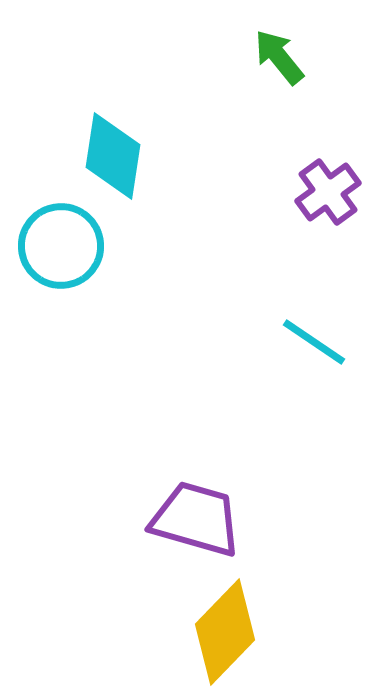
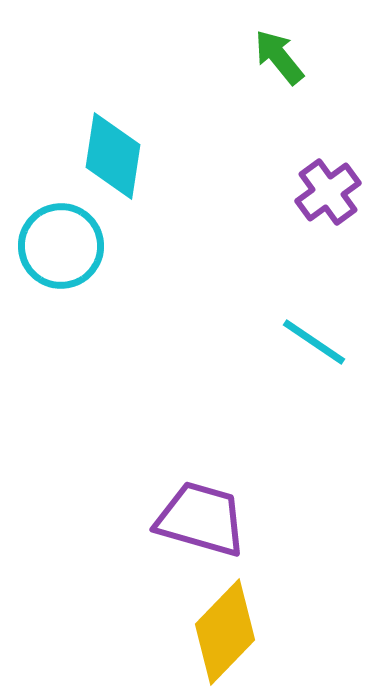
purple trapezoid: moved 5 px right
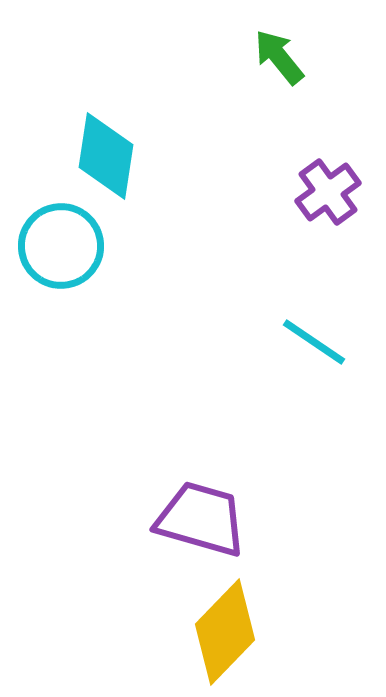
cyan diamond: moved 7 px left
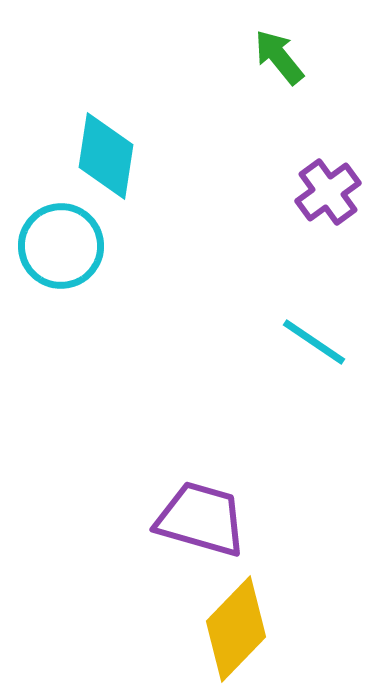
yellow diamond: moved 11 px right, 3 px up
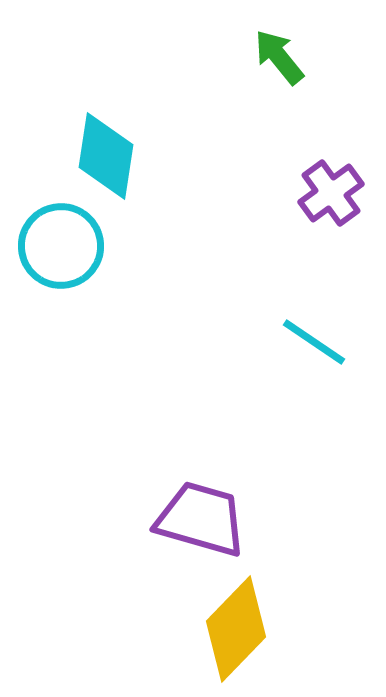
purple cross: moved 3 px right, 1 px down
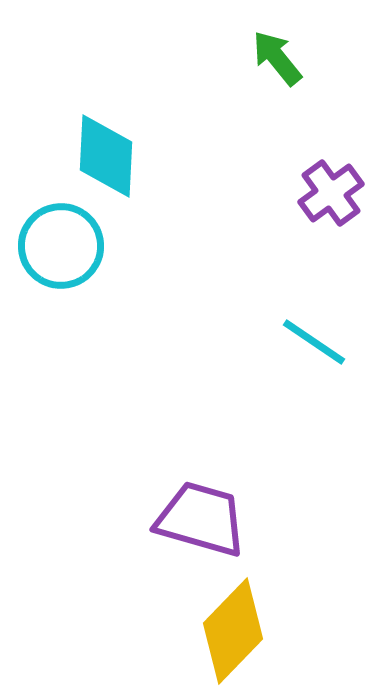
green arrow: moved 2 px left, 1 px down
cyan diamond: rotated 6 degrees counterclockwise
yellow diamond: moved 3 px left, 2 px down
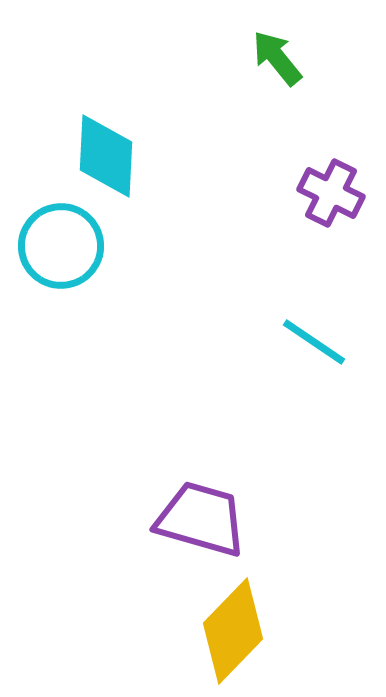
purple cross: rotated 28 degrees counterclockwise
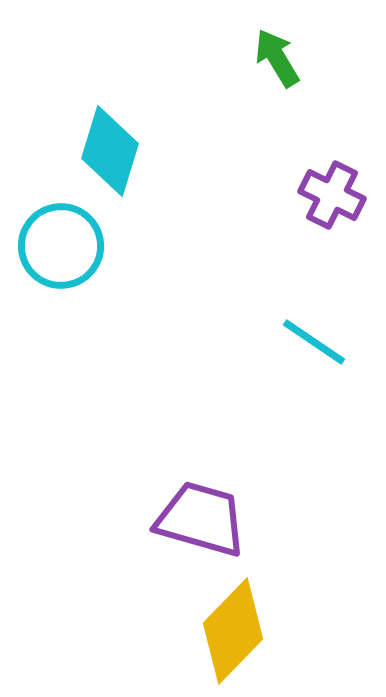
green arrow: rotated 8 degrees clockwise
cyan diamond: moved 4 px right, 5 px up; rotated 14 degrees clockwise
purple cross: moved 1 px right, 2 px down
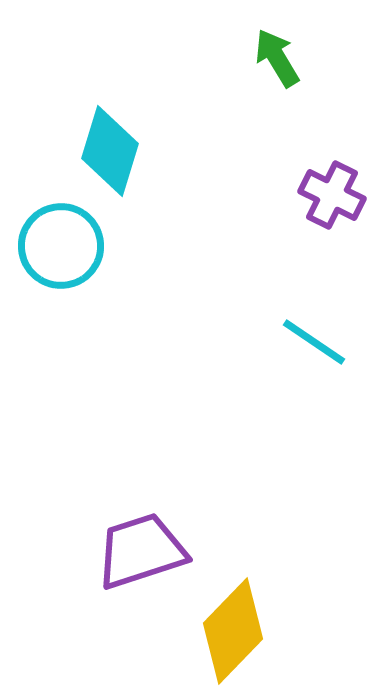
purple trapezoid: moved 60 px left, 32 px down; rotated 34 degrees counterclockwise
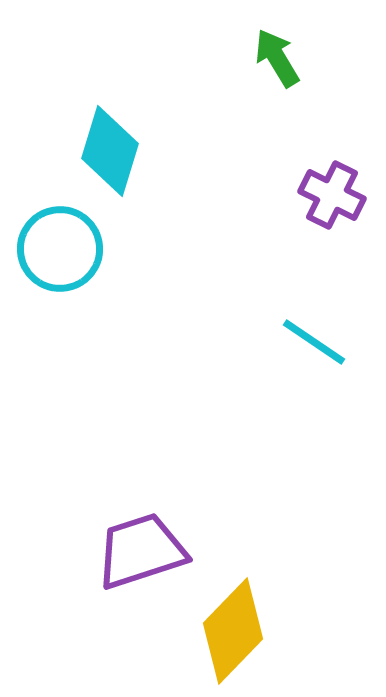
cyan circle: moved 1 px left, 3 px down
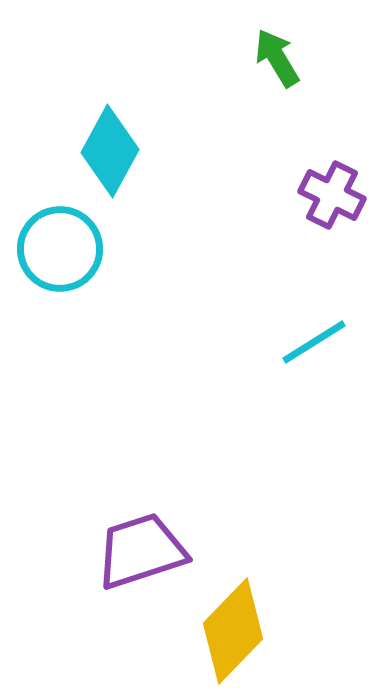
cyan diamond: rotated 12 degrees clockwise
cyan line: rotated 66 degrees counterclockwise
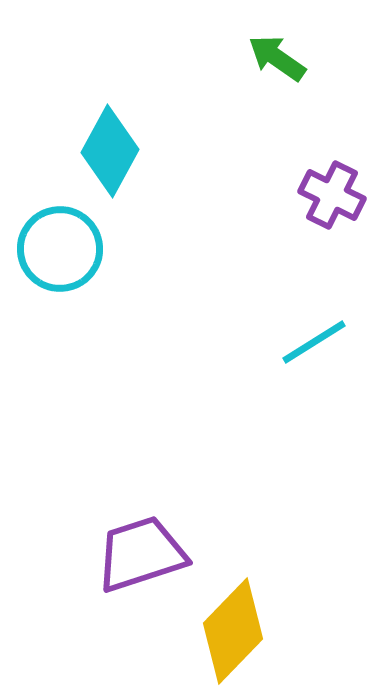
green arrow: rotated 24 degrees counterclockwise
purple trapezoid: moved 3 px down
